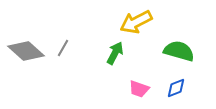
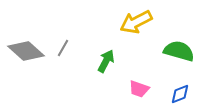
green arrow: moved 9 px left, 8 px down
blue diamond: moved 4 px right, 6 px down
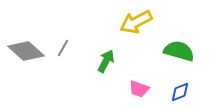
blue diamond: moved 2 px up
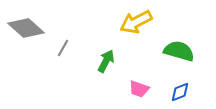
gray diamond: moved 23 px up
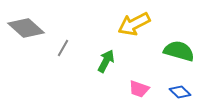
yellow arrow: moved 2 px left, 2 px down
blue diamond: rotated 65 degrees clockwise
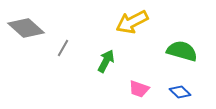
yellow arrow: moved 2 px left, 2 px up
green semicircle: moved 3 px right
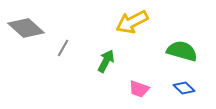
blue diamond: moved 4 px right, 4 px up
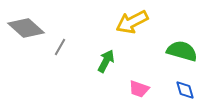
gray line: moved 3 px left, 1 px up
blue diamond: moved 1 px right, 2 px down; rotated 30 degrees clockwise
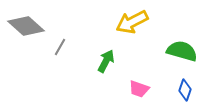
gray diamond: moved 2 px up
blue diamond: rotated 35 degrees clockwise
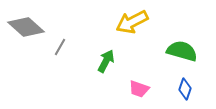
gray diamond: moved 1 px down
blue diamond: moved 1 px up
